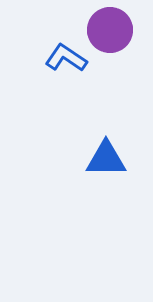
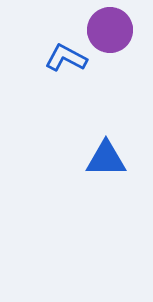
blue L-shape: rotated 6 degrees counterclockwise
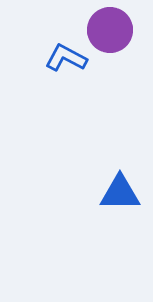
blue triangle: moved 14 px right, 34 px down
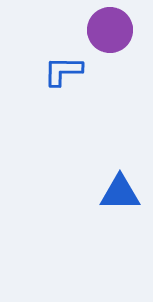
blue L-shape: moved 3 px left, 13 px down; rotated 27 degrees counterclockwise
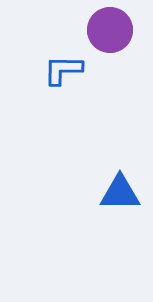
blue L-shape: moved 1 px up
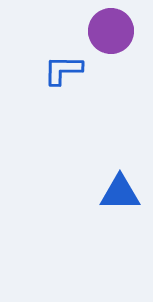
purple circle: moved 1 px right, 1 px down
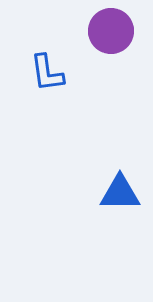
blue L-shape: moved 16 px left, 3 px down; rotated 99 degrees counterclockwise
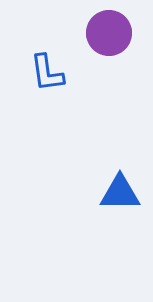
purple circle: moved 2 px left, 2 px down
